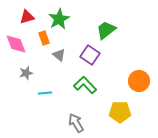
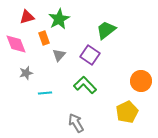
gray triangle: rotated 32 degrees clockwise
orange circle: moved 2 px right
yellow pentagon: moved 7 px right; rotated 25 degrees counterclockwise
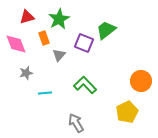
purple square: moved 6 px left, 12 px up; rotated 12 degrees counterclockwise
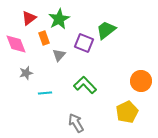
red triangle: moved 2 px right, 1 px down; rotated 21 degrees counterclockwise
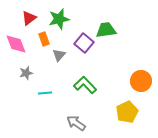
green star: rotated 15 degrees clockwise
green trapezoid: rotated 30 degrees clockwise
orange rectangle: moved 1 px down
purple square: rotated 18 degrees clockwise
gray arrow: rotated 24 degrees counterclockwise
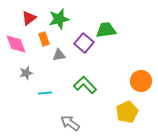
gray triangle: rotated 40 degrees clockwise
gray arrow: moved 6 px left
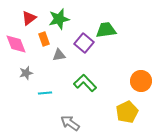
green L-shape: moved 2 px up
